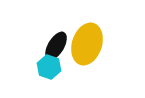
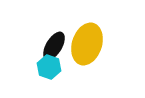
black ellipse: moved 2 px left
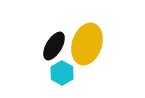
cyan hexagon: moved 13 px right, 6 px down; rotated 10 degrees clockwise
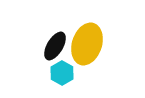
black ellipse: moved 1 px right
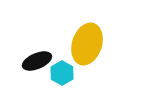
black ellipse: moved 18 px left, 15 px down; rotated 36 degrees clockwise
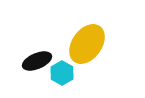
yellow ellipse: rotated 18 degrees clockwise
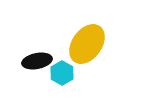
black ellipse: rotated 12 degrees clockwise
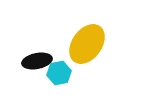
cyan hexagon: moved 3 px left; rotated 20 degrees clockwise
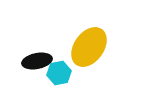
yellow ellipse: moved 2 px right, 3 px down
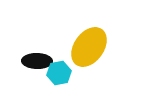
black ellipse: rotated 12 degrees clockwise
